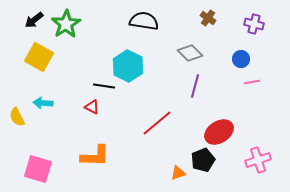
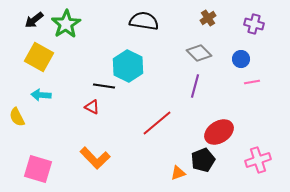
brown cross: rotated 21 degrees clockwise
gray diamond: moved 9 px right
cyan arrow: moved 2 px left, 8 px up
orange L-shape: moved 2 px down; rotated 44 degrees clockwise
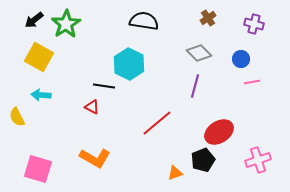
cyan hexagon: moved 1 px right, 2 px up
orange L-shape: rotated 16 degrees counterclockwise
orange triangle: moved 3 px left
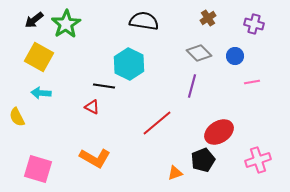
blue circle: moved 6 px left, 3 px up
purple line: moved 3 px left
cyan arrow: moved 2 px up
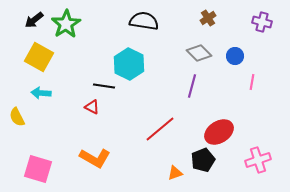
purple cross: moved 8 px right, 2 px up
pink line: rotated 70 degrees counterclockwise
red line: moved 3 px right, 6 px down
